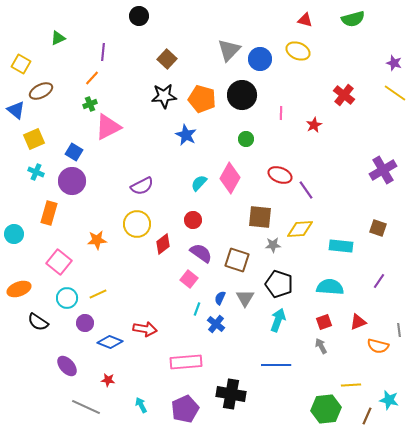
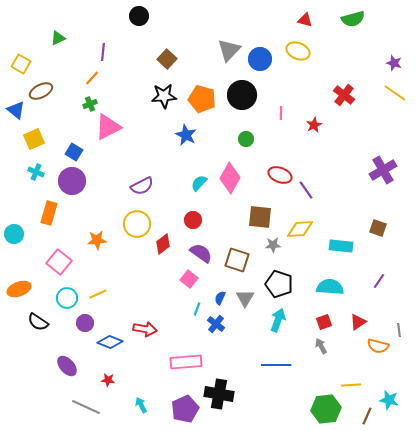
red triangle at (358, 322): rotated 12 degrees counterclockwise
black cross at (231, 394): moved 12 px left
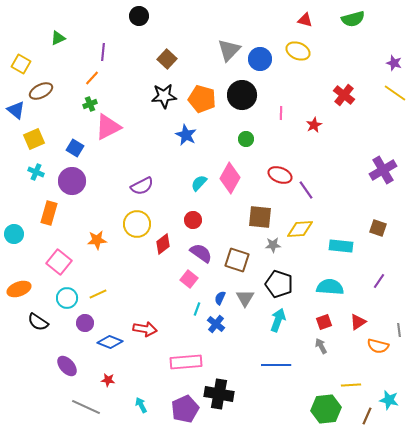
blue square at (74, 152): moved 1 px right, 4 px up
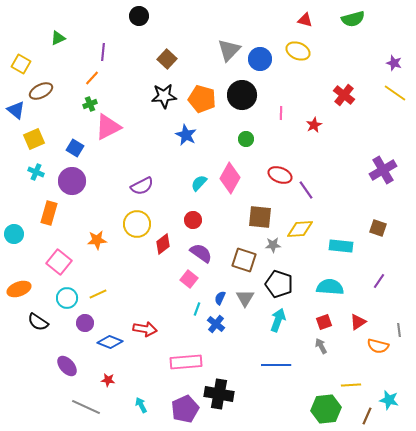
brown square at (237, 260): moved 7 px right
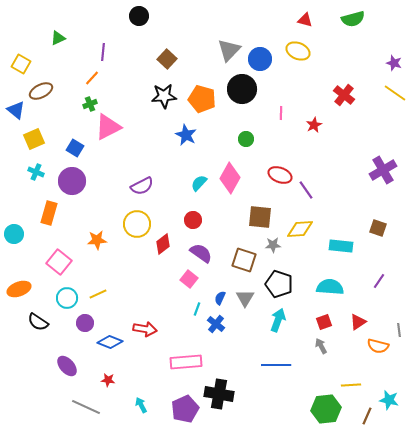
black circle at (242, 95): moved 6 px up
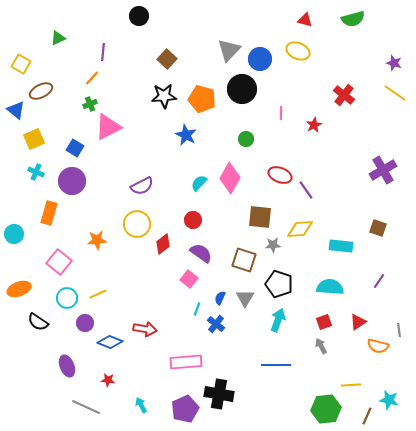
purple ellipse at (67, 366): rotated 20 degrees clockwise
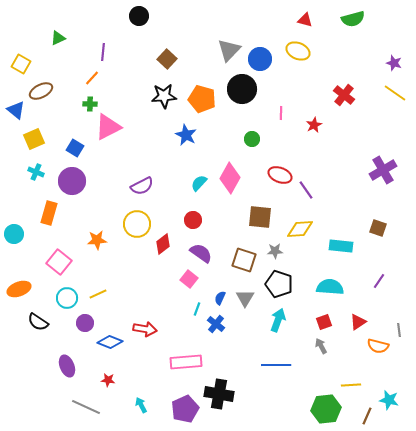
green cross at (90, 104): rotated 24 degrees clockwise
green circle at (246, 139): moved 6 px right
gray star at (273, 245): moved 2 px right, 6 px down
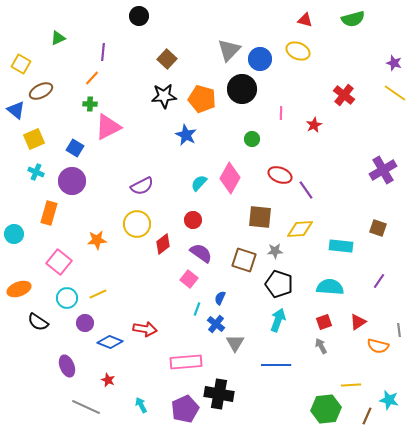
gray triangle at (245, 298): moved 10 px left, 45 px down
red star at (108, 380): rotated 16 degrees clockwise
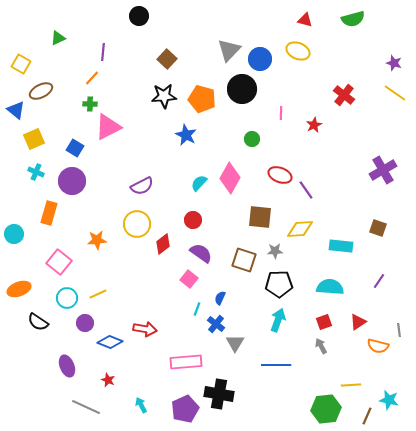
black pentagon at (279, 284): rotated 20 degrees counterclockwise
